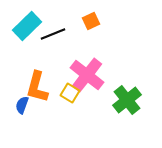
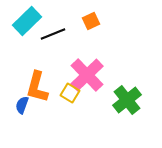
cyan rectangle: moved 5 px up
pink cross: rotated 8 degrees clockwise
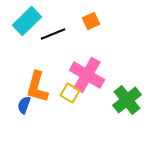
pink cross: rotated 16 degrees counterclockwise
blue semicircle: moved 2 px right
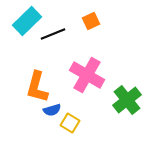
yellow square: moved 30 px down
blue semicircle: moved 28 px right, 5 px down; rotated 126 degrees counterclockwise
